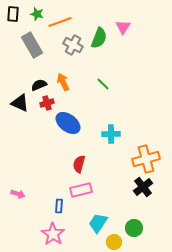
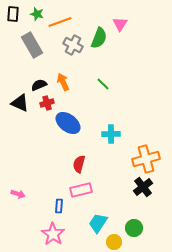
pink triangle: moved 3 px left, 3 px up
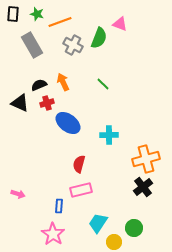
pink triangle: rotated 42 degrees counterclockwise
cyan cross: moved 2 px left, 1 px down
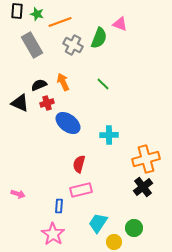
black rectangle: moved 4 px right, 3 px up
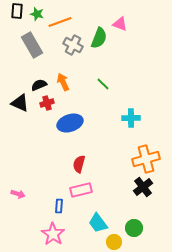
blue ellipse: moved 2 px right; rotated 55 degrees counterclockwise
cyan cross: moved 22 px right, 17 px up
cyan trapezoid: rotated 70 degrees counterclockwise
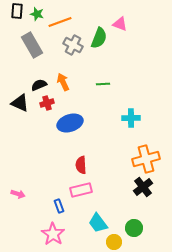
green line: rotated 48 degrees counterclockwise
red semicircle: moved 2 px right, 1 px down; rotated 18 degrees counterclockwise
blue rectangle: rotated 24 degrees counterclockwise
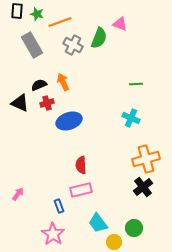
green line: moved 33 px right
cyan cross: rotated 24 degrees clockwise
blue ellipse: moved 1 px left, 2 px up
pink arrow: rotated 72 degrees counterclockwise
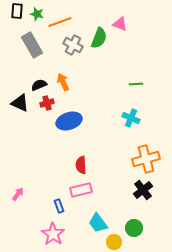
black cross: moved 3 px down
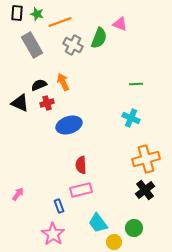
black rectangle: moved 2 px down
blue ellipse: moved 4 px down
black cross: moved 2 px right
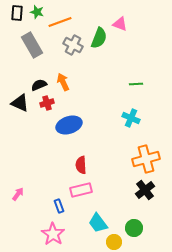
green star: moved 2 px up
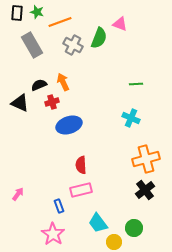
red cross: moved 5 px right, 1 px up
